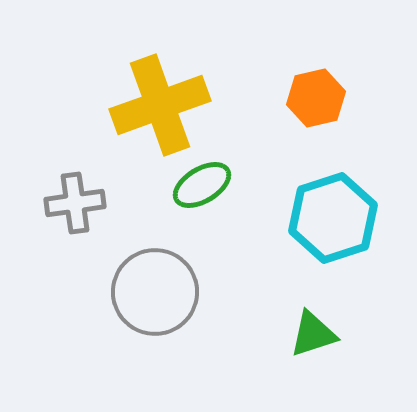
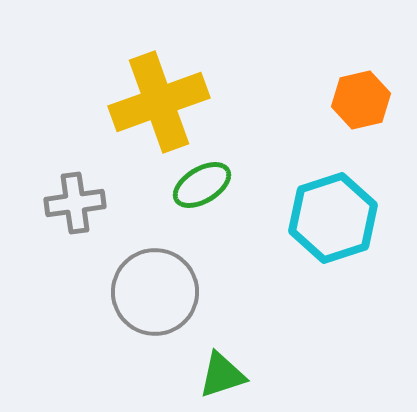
orange hexagon: moved 45 px right, 2 px down
yellow cross: moved 1 px left, 3 px up
green triangle: moved 91 px left, 41 px down
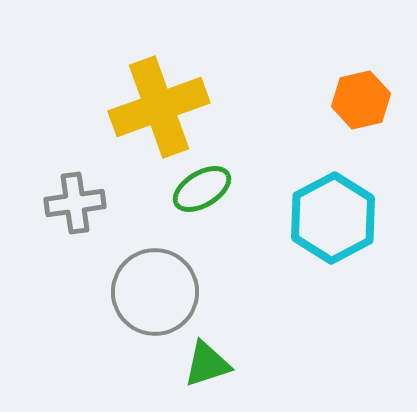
yellow cross: moved 5 px down
green ellipse: moved 4 px down
cyan hexagon: rotated 10 degrees counterclockwise
green triangle: moved 15 px left, 11 px up
